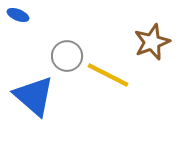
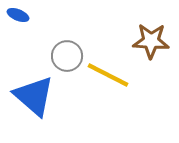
brown star: moved 1 px left, 1 px up; rotated 24 degrees clockwise
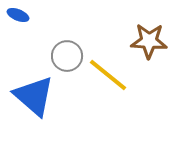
brown star: moved 2 px left
yellow line: rotated 12 degrees clockwise
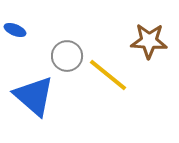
blue ellipse: moved 3 px left, 15 px down
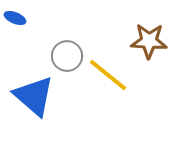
blue ellipse: moved 12 px up
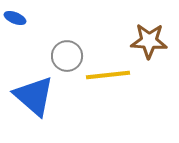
yellow line: rotated 45 degrees counterclockwise
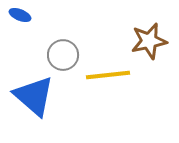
blue ellipse: moved 5 px right, 3 px up
brown star: rotated 15 degrees counterclockwise
gray circle: moved 4 px left, 1 px up
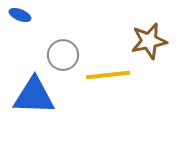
blue triangle: rotated 39 degrees counterclockwise
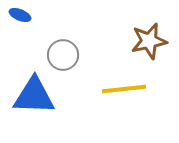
yellow line: moved 16 px right, 14 px down
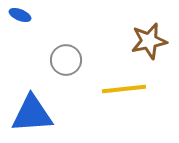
gray circle: moved 3 px right, 5 px down
blue triangle: moved 2 px left, 18 px down; rotated 6 degrees counterclockwise
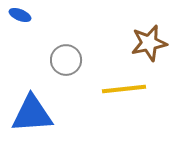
brown star: moved 2 px down
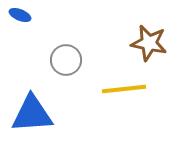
brown star: rotated 24 degrees clockwise
